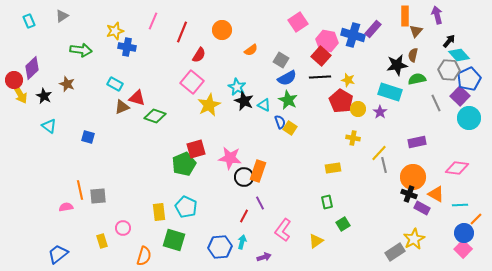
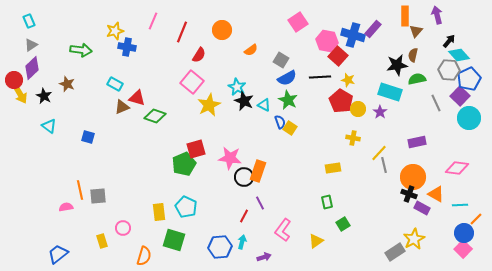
gray triangle at (62, 16): moved 31 px left, 29 px down
red square at (321, 56): moved 17 px right
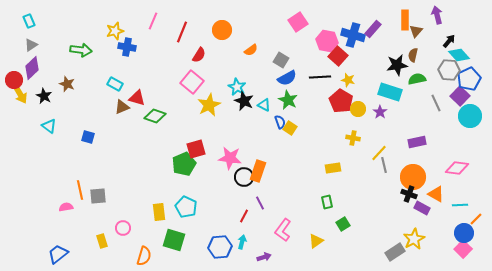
orange rectangle at (405, 16): moved 4 px down
cyan circle at (469, 118): moved 1 px right, 2 px up
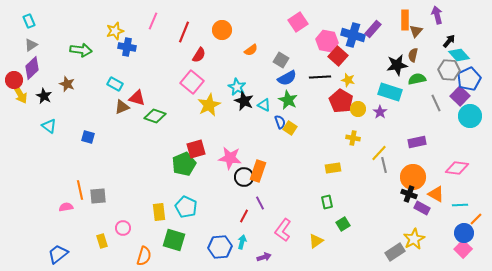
red line at (182, 32): moved 2 px right
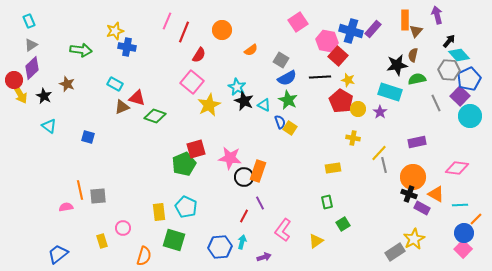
pink line at (153, 21): moved 14 px right
blue cross at (353, 35): moved 2 px left, 4 px up
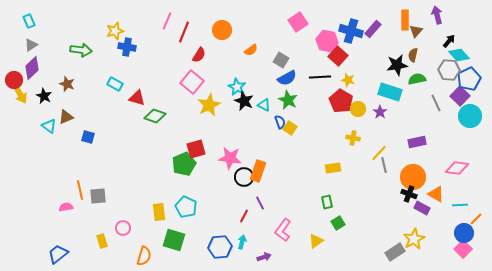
brown triangle at (122, 107): moved 56 px left, 10 px down
green square at (343, 224): moved 5 px left, 1 px up
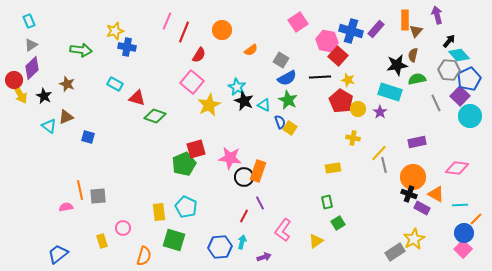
purple rectangle at (373, 29): moved 3 px right
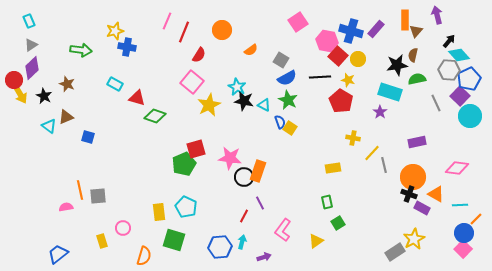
black star at (244, 101): rotated 12 degrees counterclockwise
yellow circle at (358, 109): moved 50 px up
yellow line at (379, 153): moved 7 px left
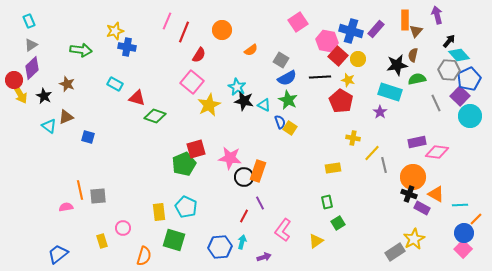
pink diamond at (457, 168): moved 20 px left, 16 px up
